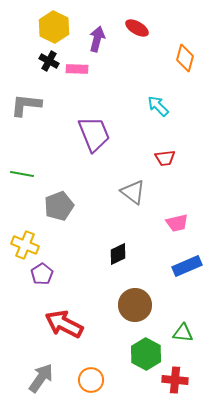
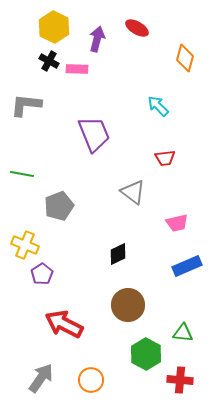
brown circle: moved 7 px left
red cross: moved 5 px right
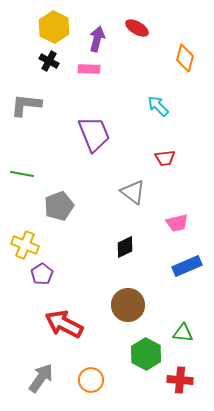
pink rectangle: moved 12 px right
black diamond: moved 7 px right, 7 px up
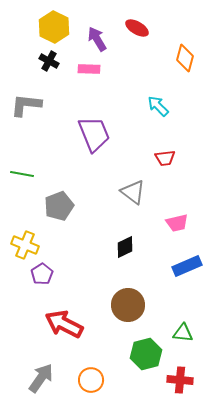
purple arrow: rotated 45 degrees counterclockwise
green hexagon: rotated 16 degrees clockwise
